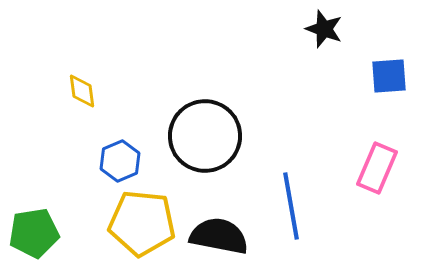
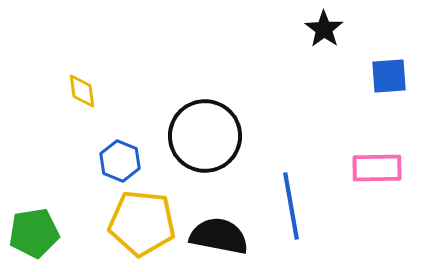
black star: rotated 15 degrees clockwise
blue hexagon: rotated 15 degrees counterclockwise
pink rectangle: rotated 66 degrees clockwise
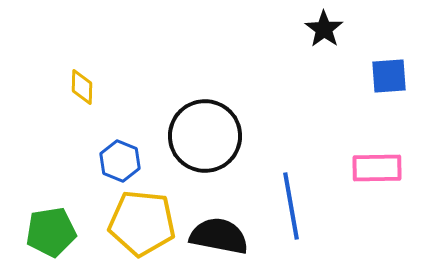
yellow diamond: moved 4 px up; rotated 9 degrees clockwise
green pentagon: moved 17 px right, 1 px up
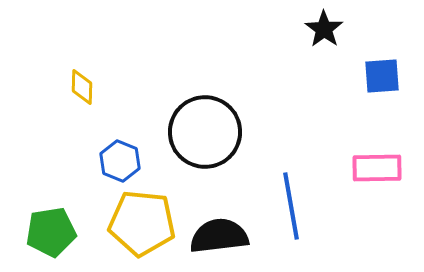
blue square: moved 7 px left
black circle: moved 4 px up
black semicircle: rotated 18 degrees counterclockwise
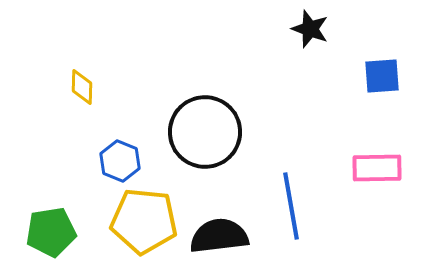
black star: moved 14 px left; rotated 15 degrees counterclockwise
yellow pentagon: moved 2 px right, 2 px up
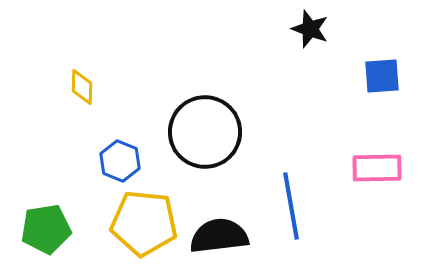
yellow pentagon: moved 2 px down
green pentagon: moved 5 px left, 3 px up
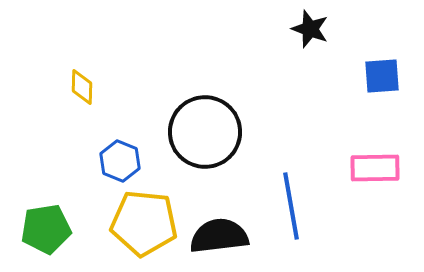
pink rectangle: moved 2 px left
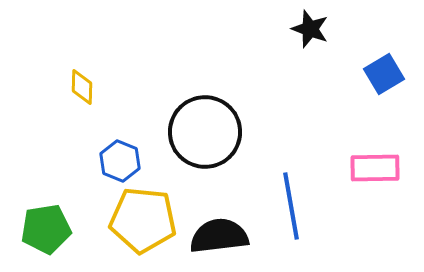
blue square: moved 2 px right, 2 px up; rotated 27 degrees counterclockwise
yellow pentagon: moved 1 px left, 3 px up
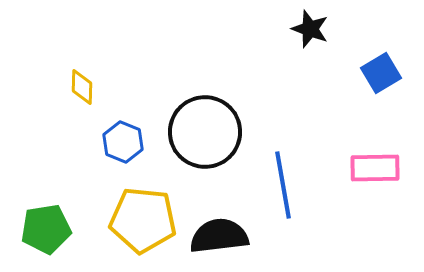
blue square: moved 3 px left, 1 px up
blue hexagon: moved 3 px right, 19 px up
blue line: moved 8 px left, 21 px up
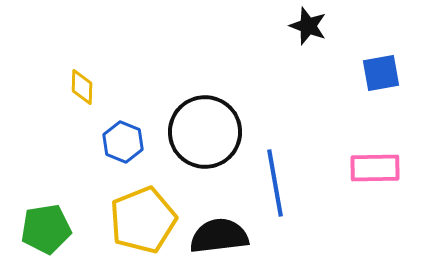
black star: moved 2 px left, 3 px up
blue square: rotated 21 degrees clockwise
blue line: moved 8 px left, 2 px up
yellow pentagon: rotated 28 degrees counterclockwise
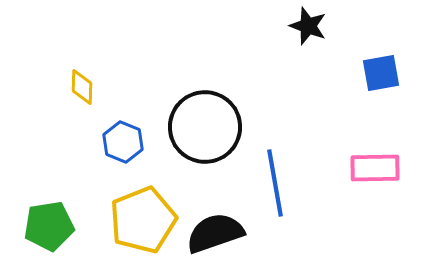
black circle: moved 5 px up
green pentagon: moved 3 px right, 3 px up
black semicircle: moved 4 px left, 3 px up; rotated 12 degrees counterclockwise
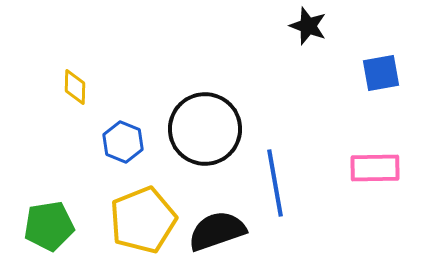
yellow diamond: moved 7 px left
black circle: moved 2 px down
black semicircle: moved 2 px right, 2 px up
